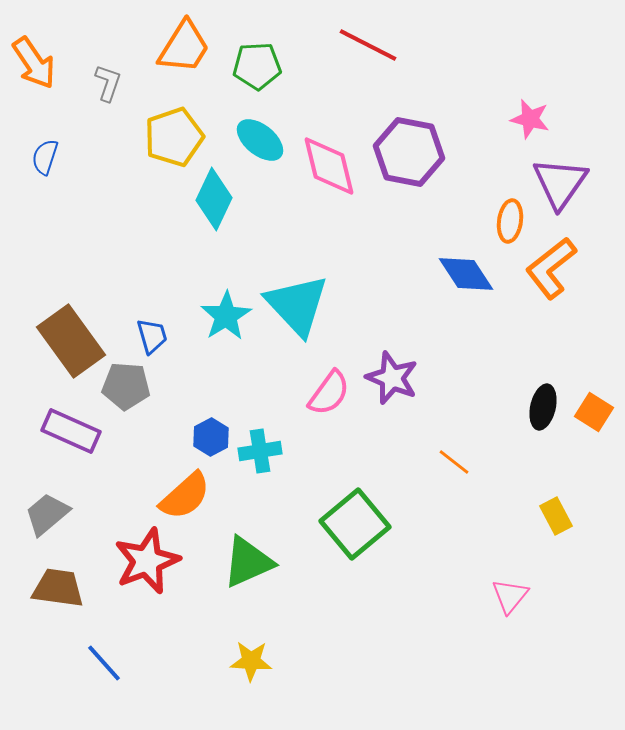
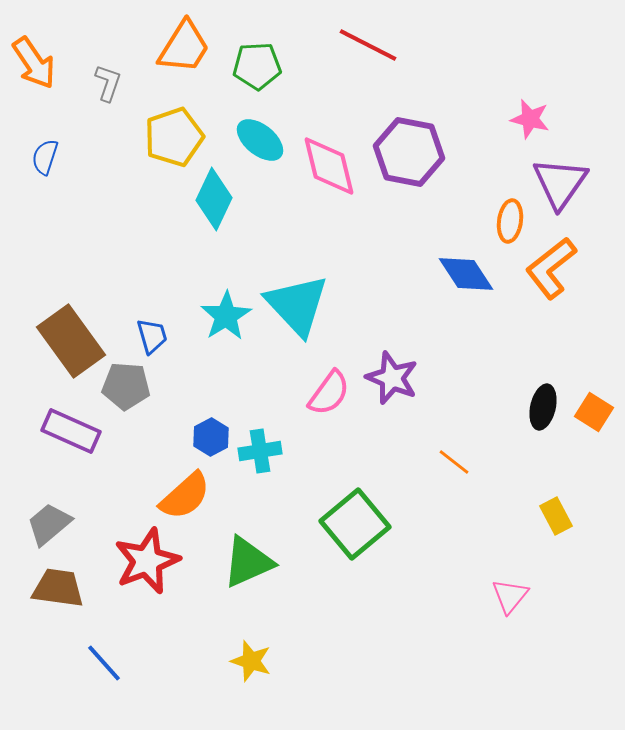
gray trapezoid: moved 2 px right, 10 px down
yellow star: rotated 15 degrees clockwise
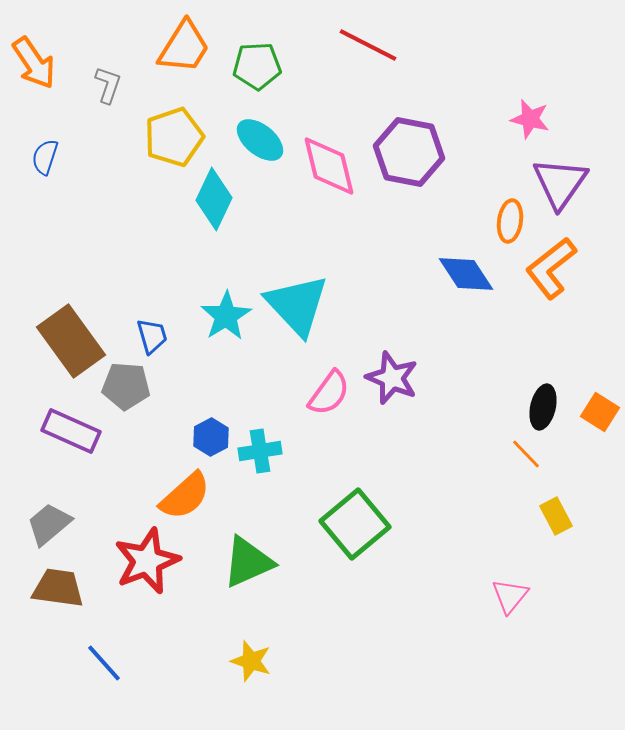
gray L-shape: moved 2 px down
orange square: moved 6 px right
orange line: moved 72 px right, 8 px up; rotated 8 degrees clockwise
